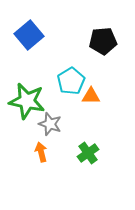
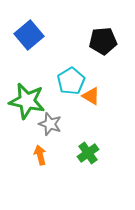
orange triangle: rotated 30 degrees clockwise
orange arrow: moved 1 px left, 3 px down
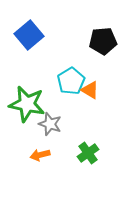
orange triangle: moved 1 px left, 6 px up
green star: moved 3 px down
orange arrow: rotated 90 degrees counterclockwise
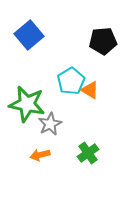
gray star: rotated 25 degrees clockwise
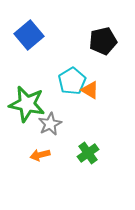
black pentagon: rotated 8 degrees counterclockwise
cyan pentagon: moved 1 px right
